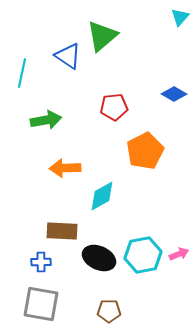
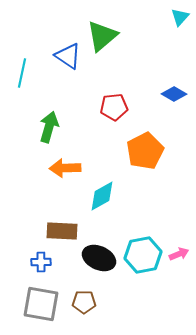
green arrow: moved 3 px right, 7 px down; rotated 64 degrees counterclockwise
brown pentagon: moved 25 px left, 9 px up
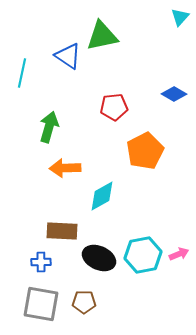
green triangle: rotated 28 degrees clockwise
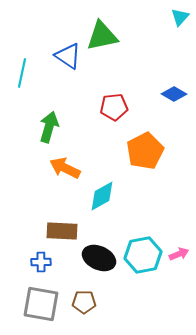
orange arrow: rotated 28 degrees clockwise
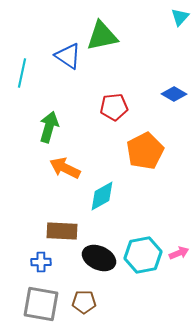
pink arrow: moved 1 px up
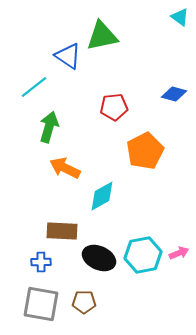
cyan triangle: rotated 36 degrees counterclockwise
cyan line: moved 12 px right, 14 px down; rotated 40 degrees clockwise
blue diamond: rotated 15 degrees counterclockwise
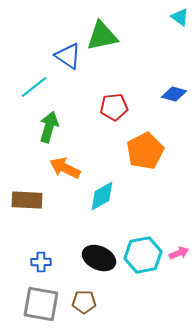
brown rectangle: moved 35 px left, 31 px up
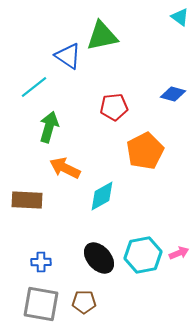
blue diamond: moved 1 px left
black ellipse: rotated 24 degrees clockwise
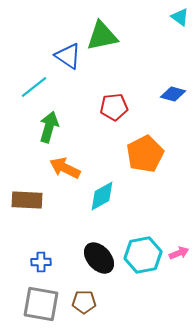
orange pentagon: moved 3 px down
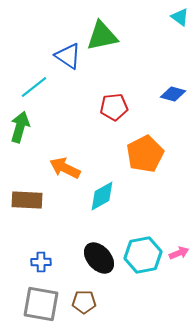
green arrow: moved 29 px left
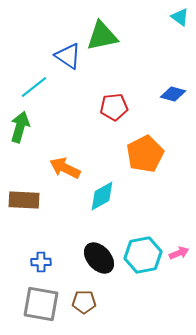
brown rectangle: moved 3 px left
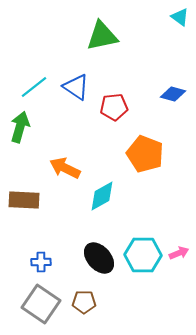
blue triangle: moved 8 px right, 31 px down
orange pentagon: rotated 24 degrees counterclockwise
cyan hexagon: rotated 12 degrees clockwise
gray square: rotated 24 degrees clockwise
